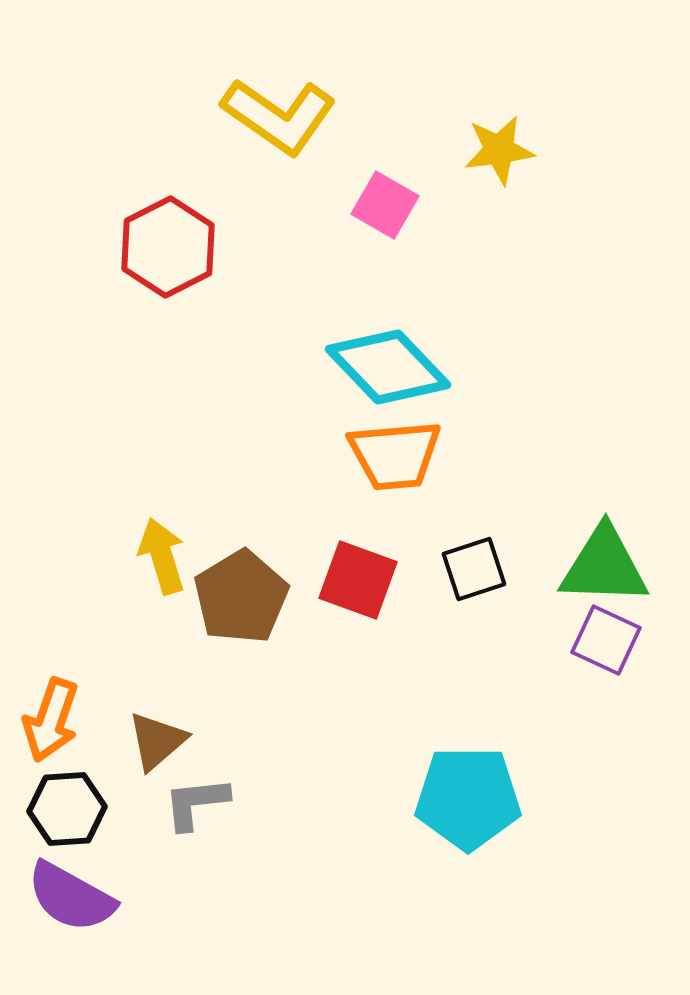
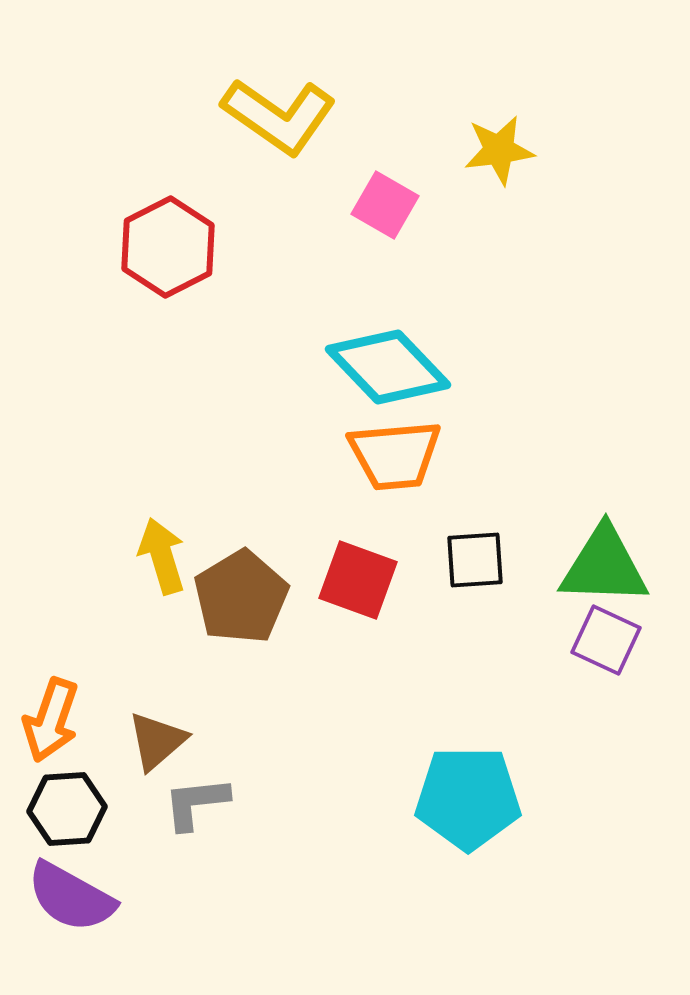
black square: moved 1 px right, 9 px up; rotated 14 degrees clockwise
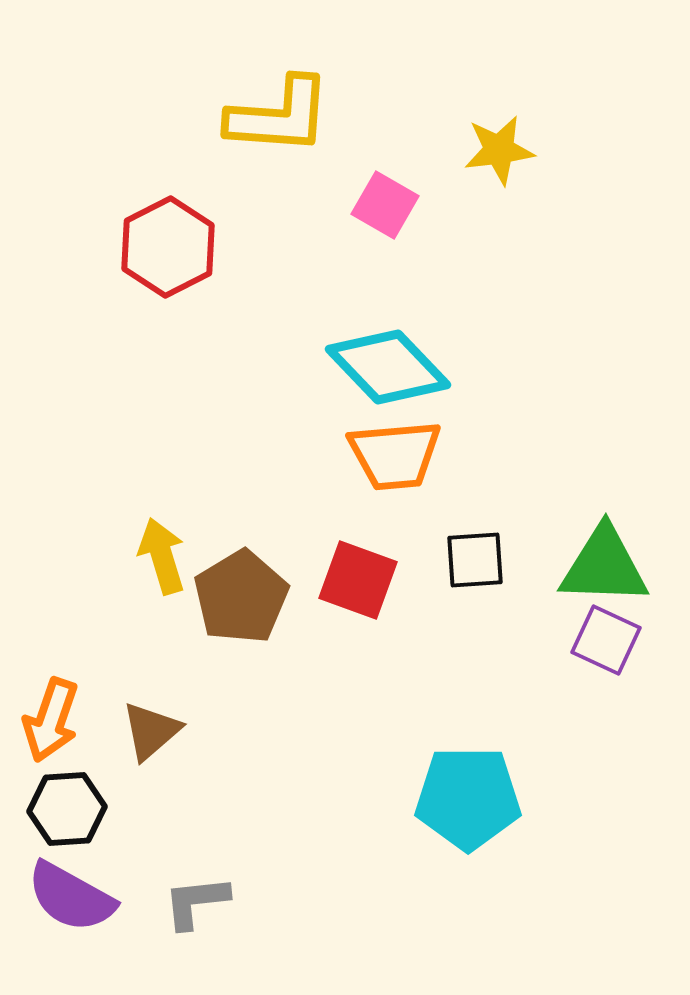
yellow L-shape: rotated 31 degrees counterclockwise
brown triangle: moved 6 px left, 10 px up
gray L-shape: moved 99 px down
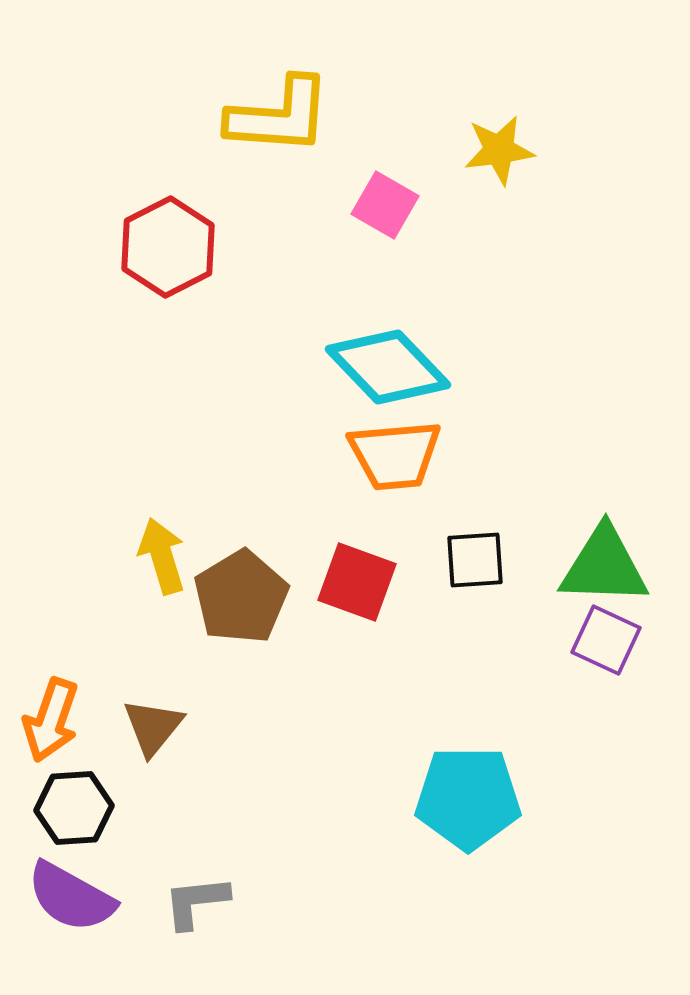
red square: moved 1 px left, 2 px down
brown triangle: moved 2 px right, 4 px up; rotated 10 degrees counterclockwise
black hexagon: moved 7 px right, 1 px up
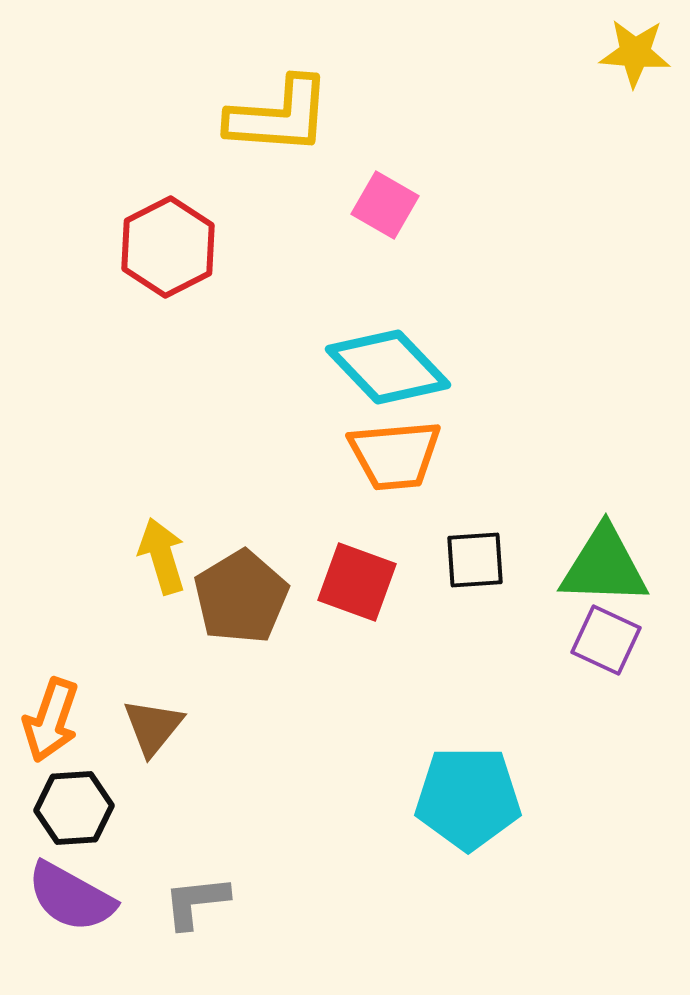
yellow star: moved 136 px right, 97 px up; rotated 12 degrees clockwise
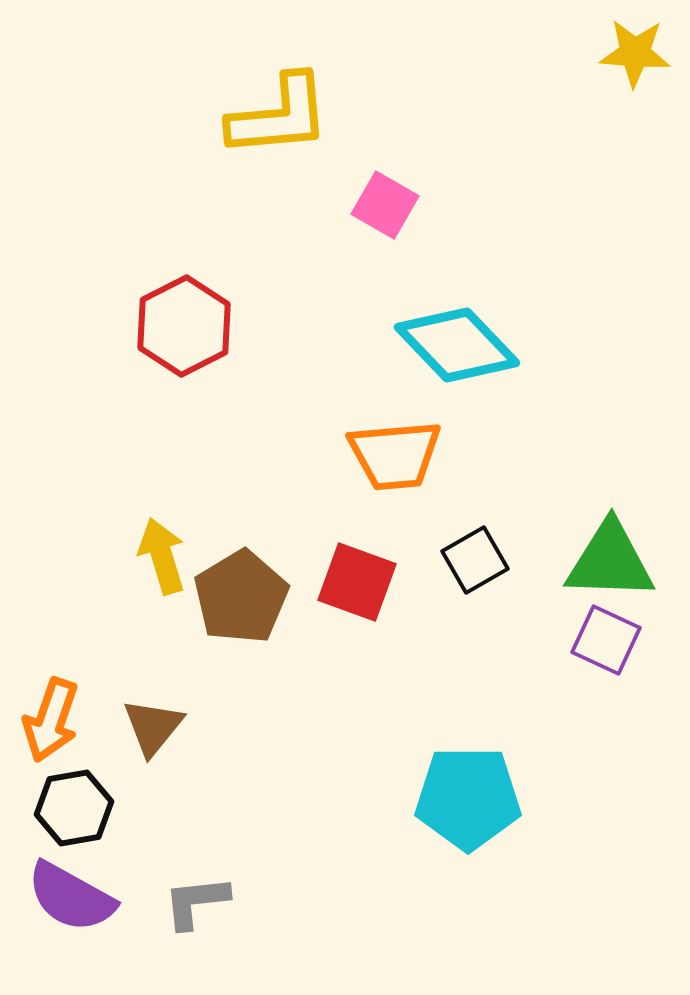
yellow L-shape: rotated 9 degrees counterclockwise
red hexagon: moved 16 px right, 79 px down
cyan diamond: moved 69 px right, 22 px up
black square: rotated 26 degrees counterclockwise
green triangle: moved 6 px right, 5 px up
black hexagon: rotated 6 degrees counterclockwise
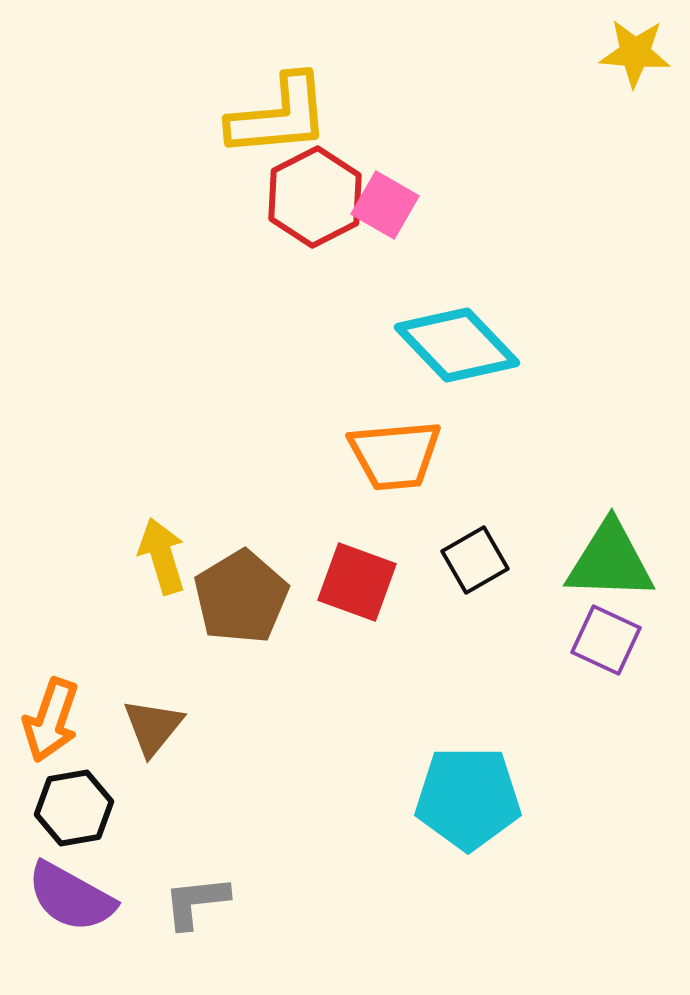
red hexagon: moved 131 px right, 129 px up
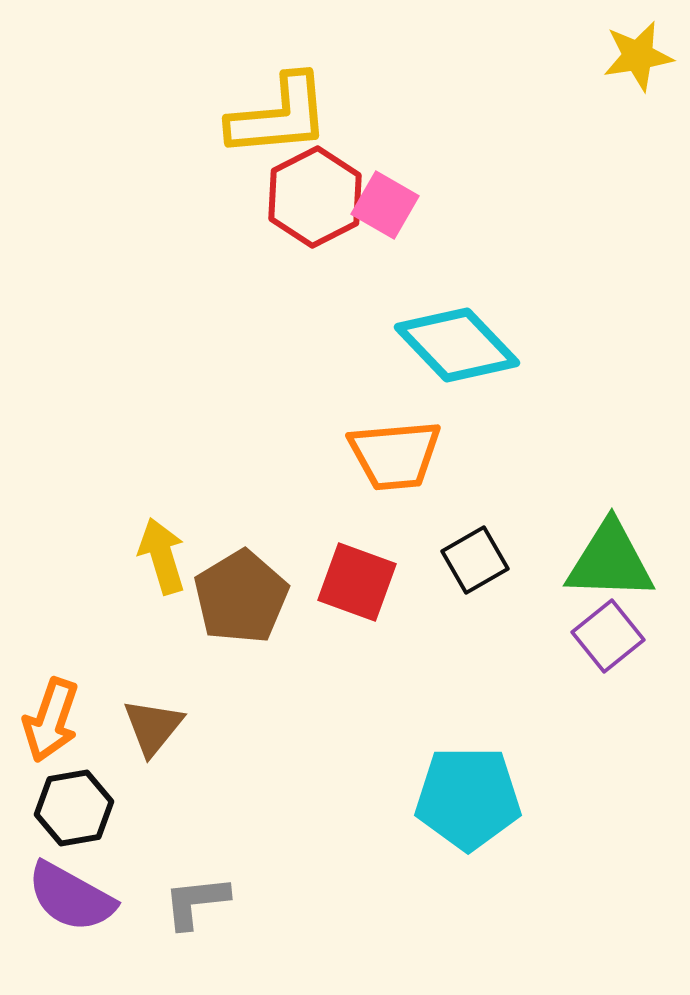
yellow star: moved 3 px right, 3 px down; rotated 14 degrees counterclockwise
purple square: moved 2 px right, 4 px up; rotated 26 degrees clockwise
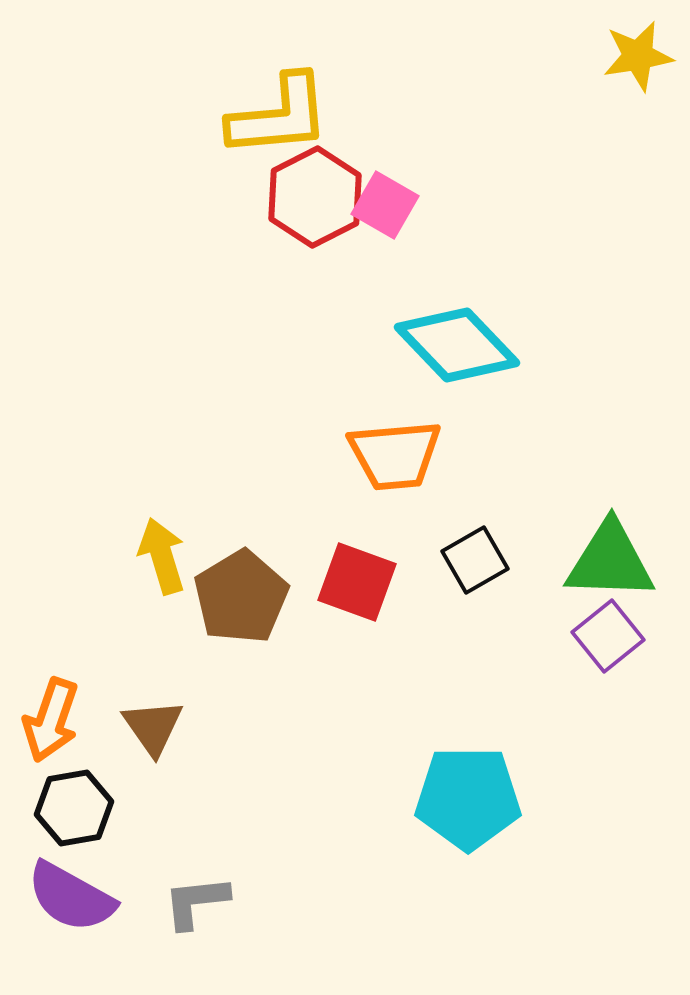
brown triangle: rotated 14 degrees counterclockwise
